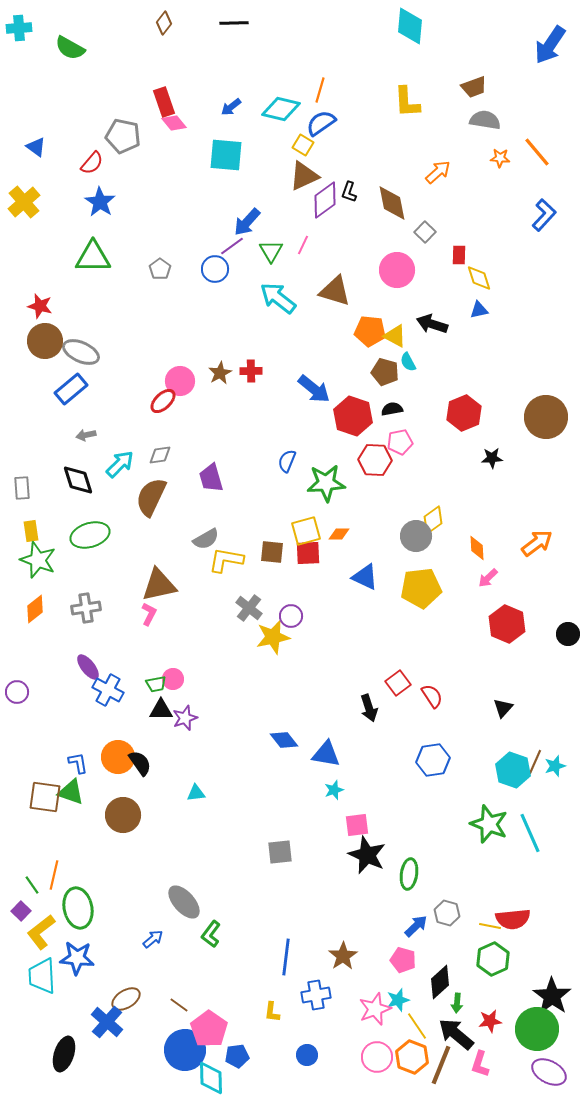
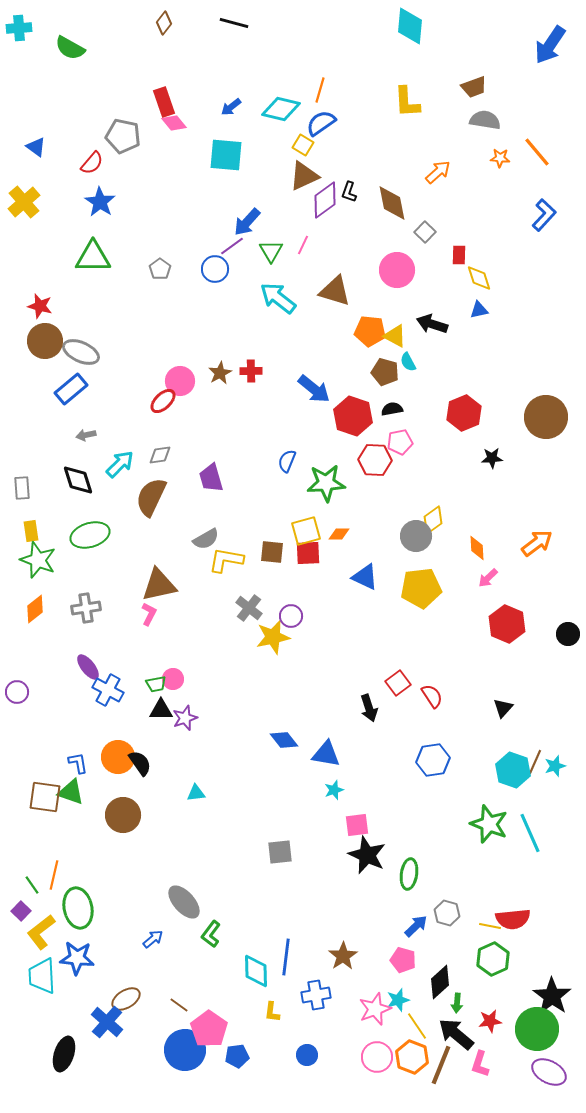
black line at (234, 23): rotated 16 degrees clockwise
cyan diamond at (211, 1078): moved 45 px right, 107 px up
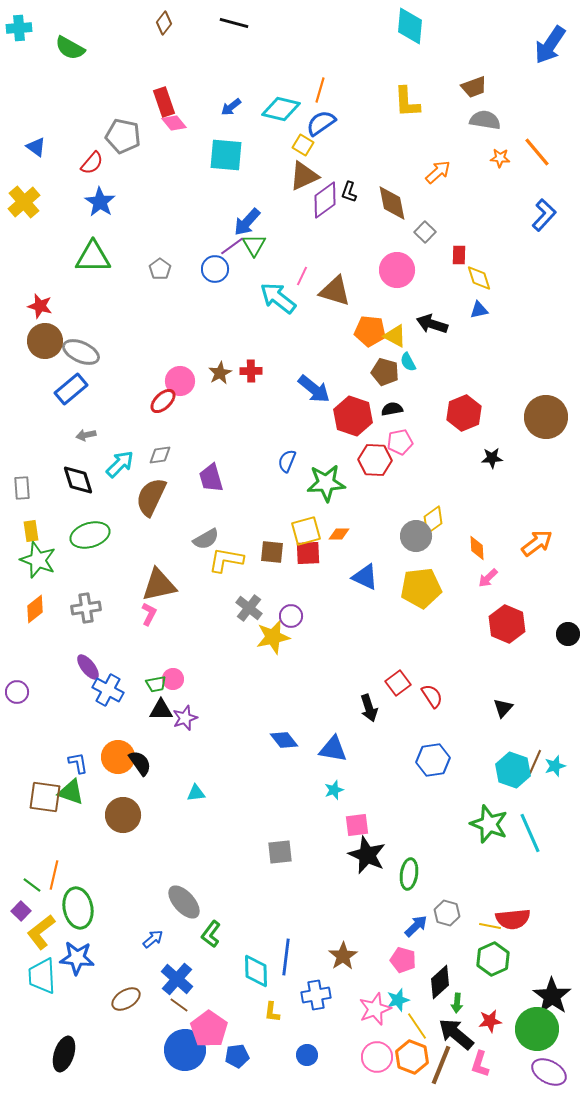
pink line at (303, 245): moved 1 px left, 31 px down
green triangle at (271, 251): moved 17 px left, 6 px up
blue triangle at (326, 754): moved 7 px right, 5 px up
green line at (32, 885): rotated 18 degrees counterclockwise
blue cross at (107, 1022): moved 70 px right, 43 px up
